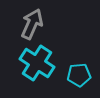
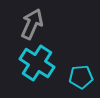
cyan pentagon: moved 2 px right, 2 px down
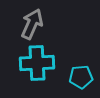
cyan cross: rotated 36 degrees counterclockwise
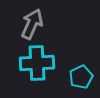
cyan pentagon: rotated 20 degrees counterclockwise
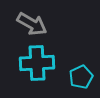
gray arrow: rotated 96 degrees clockwise
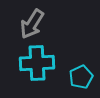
gray arrow: rotated 92 degrees clockwise
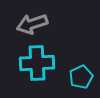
gray arrow: rotated 40 degrees clockwise
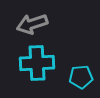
cyan pentagon: rotated 20 degrees clockwise
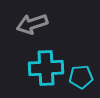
cyan cross: moved 9 px right, 5 px down
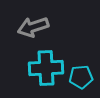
gray arrow: moved 1 px right, 3 px down
